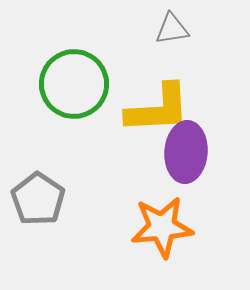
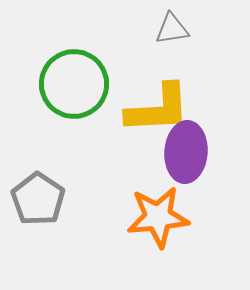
orange star: moved 4 px left, 10 px up
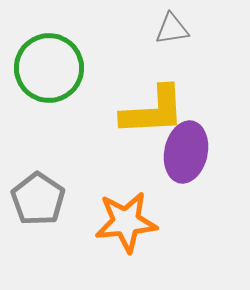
green circle: moved 25 px left, 16 px up
yellow L-shape: moved 5 px left, 2 px down
purple ellipse: rotated 8 degrees clockwise
orange star: moved 32 px left, 5 px down
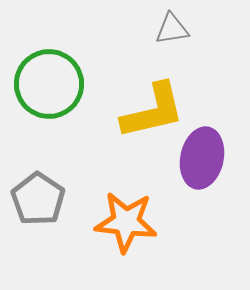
green circle: moved 16 px down
yellow L-shape: rotated 10 degrees counterclockwise
purple ellipse: moved 16 px right, 6 px down
orange star: rotated 12 degrees clockwise
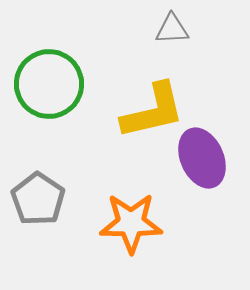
gray triangle: rotated 6 degrees clockwise
purple ellipse: rotated 36 degrees counterclockwise
orange star: moved 5 px right, 1 px down; rotated 6 degrees counterclockwise
